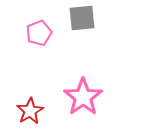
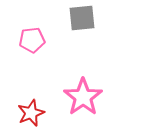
pink pentagon: moved 7 px left, 7 px down; rotated 15 degrees clockwise
red star: moved 1 px right, 2 px down; rotated 8 degrees clockwise
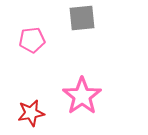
pink star: moved 1 px left, 1 px up
red star: rotated 12 degrees clockwise
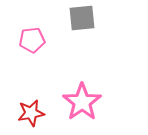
pink star: moved 6 px down
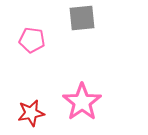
pink pentagon: rotated 15 degrees clockwise
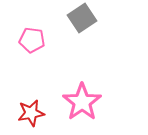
gray square: rotated 28 degrees counterclockwise
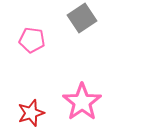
red star: rotated 8 degrees counterclockwise
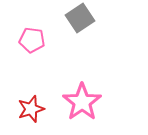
gray square: moved 2 px left
red star: moved 4 px up
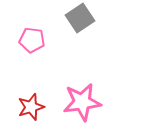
pink star: rotated 27 degrees clockwise
red star: moved 2 px up
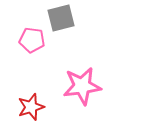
gray square: moved 19 px left; rotated 20 degrees clockwise
pink star: moved 16 px up
